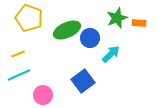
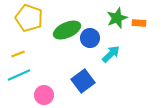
pink circle: moved 1 px right
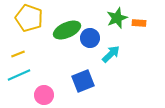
blue square: rotated 15 degrees clockwise
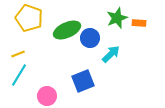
cyan line: rotated 35 degrees counterclockwise
pink circle: moved 3 px right, 1 px down
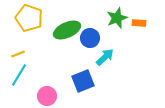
cyan arrow: moved 6 px left, 3 px down
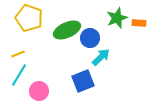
cyan arrow: moved 4 px left
pink circle: moved 8 px left, 5 px up
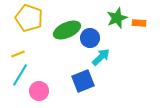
cyan line: moved 1 px right
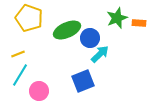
cyan arrow: moved 1 px left, 3 px up
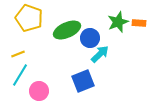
green star: moved 1 px right, 4 px down
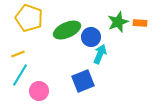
orange rectangle: moved 1 px right
blue circle: moved 1 px right, 1 px up
cyan arrow: rotated 24 degrees counterclockwise
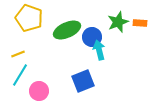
blue circle: moved 1 px right
cyan arrow: moved 1 px left, 4 px up; rotated 36 degrees counterclockwise
